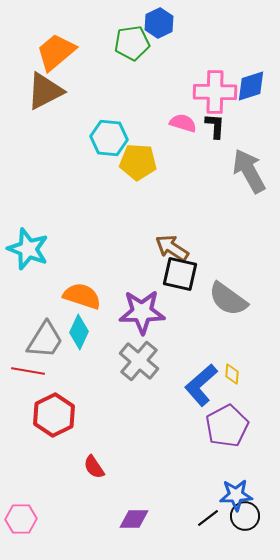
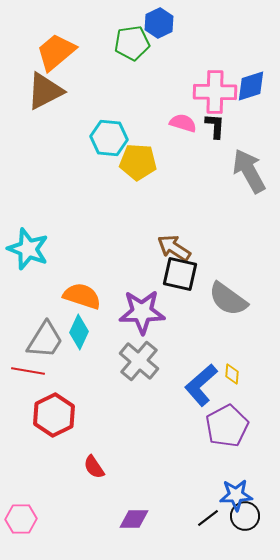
brown arrow: moved 2 px right
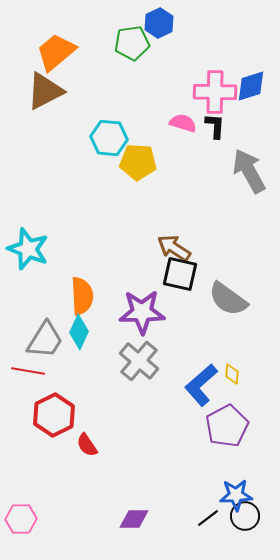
orange semicircle: rotated 69 degrees clockwise
red semicircle: moved 7 px left, 22 px up
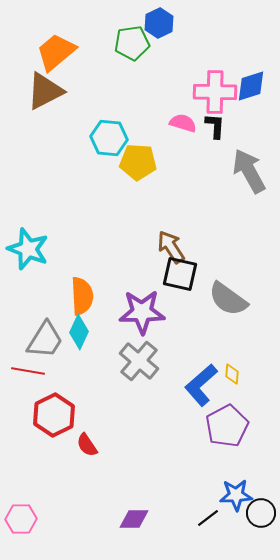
brown arrow: moved 3 px left, 1 px up; rotated 24 degrees clockwise
black circle: moved 16 px right, 3 px up
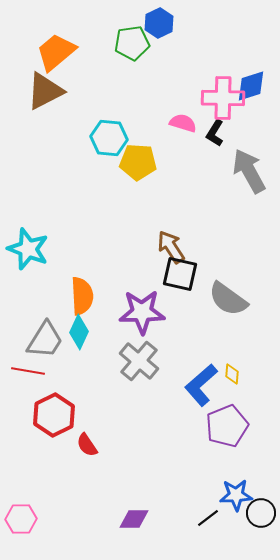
pink cross: moved 8 px right, 6 px down
black L-shape: moved 7 px down; rotated 152 degrees counterclockwise
purple pentagon: rotated 6 degrees clockwise
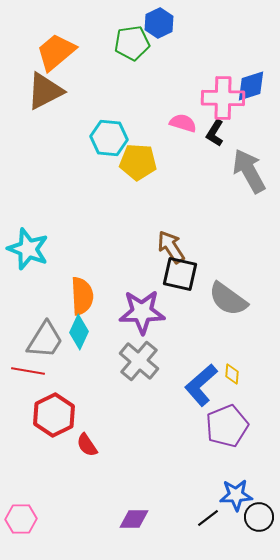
black circle: moved 2 px left, 4 px down
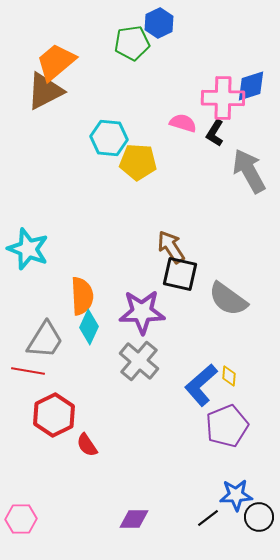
orange trapezoid: moved 10 px down
cyan diamond: moved 10 px right, 5 px up
yellow diamond: moved 3 px left, 2 px down
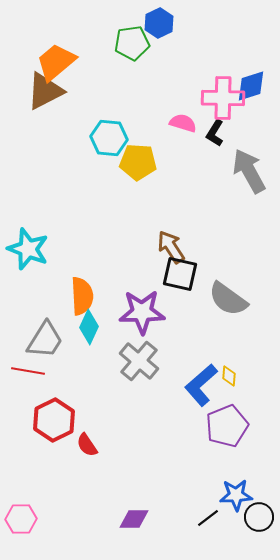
red hexagon: moved 5 px down
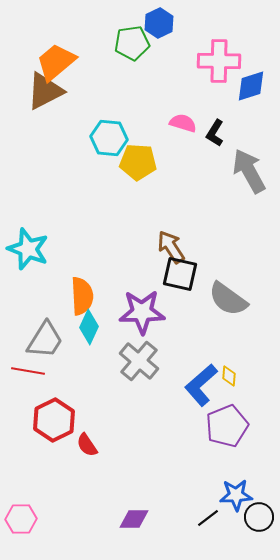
pink cross: moved 4 px left, 37 px up
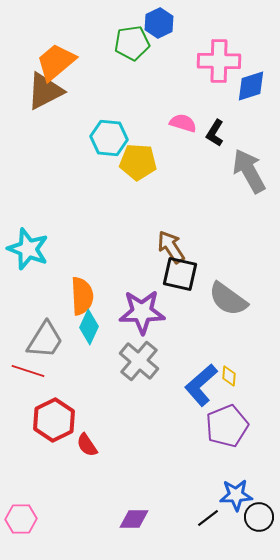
red line: rotated 8 degrees clockwise
